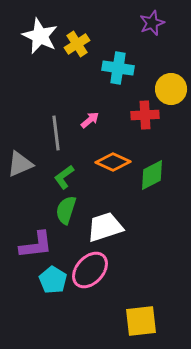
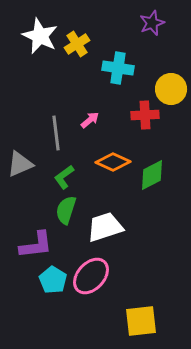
pink ellipse: moved 1 px right, 6 px down
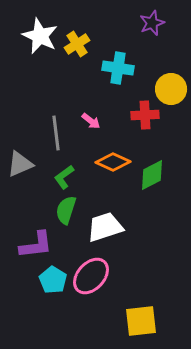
pink arrow: moved 1 px right, 1 px down; rotated 78 degrees clockwise
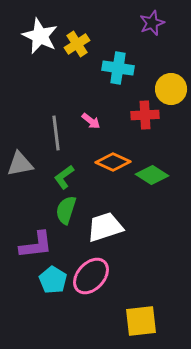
gray triangle: rotated 12 degrees clockwise
green diamond: rotated 60 degrees clockwise
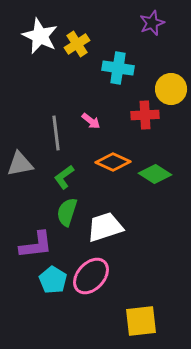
green diamond: moved 3 px right, 1 px up
green semicircle: moved 1 px right, 2 px down
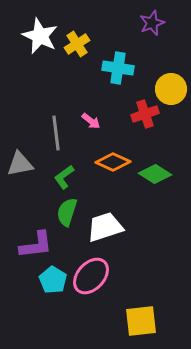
red cross: moved 1 px up; rotated 16 degrees counterclockwise
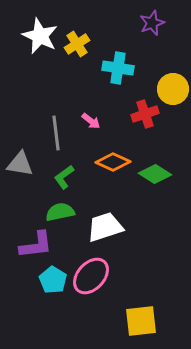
yellow circle: moved 2 px right
gray triangle: rotated 20 degrees clockwise
green semicircle: moved 7 px left; rotated 60 degrees clockwise
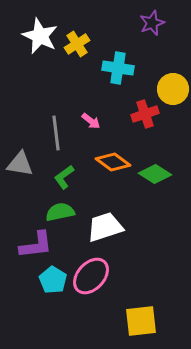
orange diamond: rotated 12 degrees clockwise
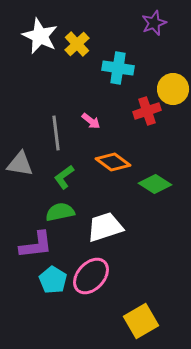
purple star: moved 2 px right
yellow cross: rotated 10 degrees counterclockwise
red cross: moved 2 px right, 3 px up
green diamond: moved 10 px down
yellow square: rotated 24 degrees counterclockwise
